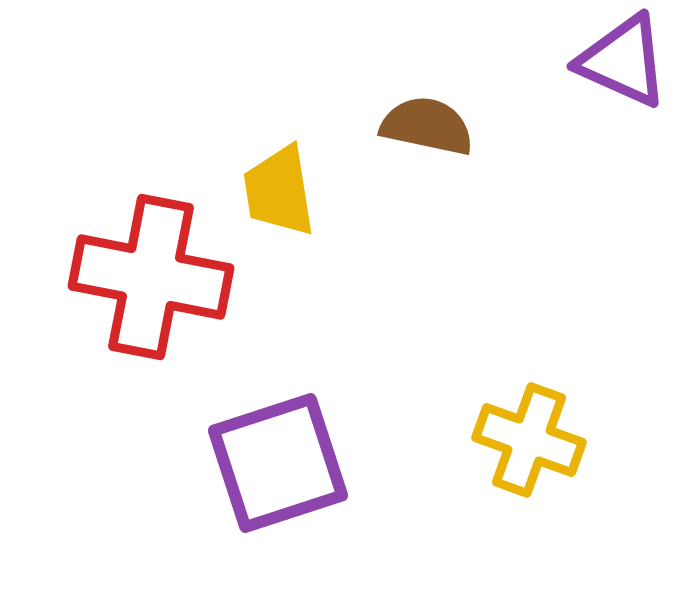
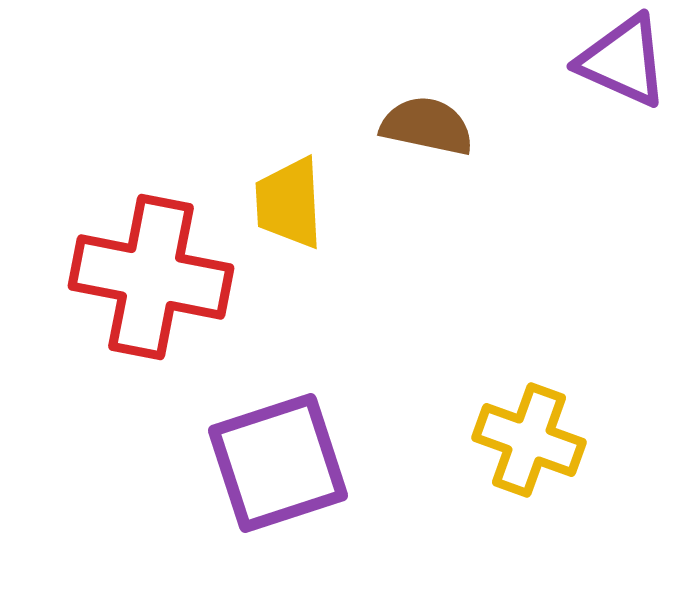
yellow trapezoid: moved 10 px right, 12 px down; rotated 6 degrees clockwise
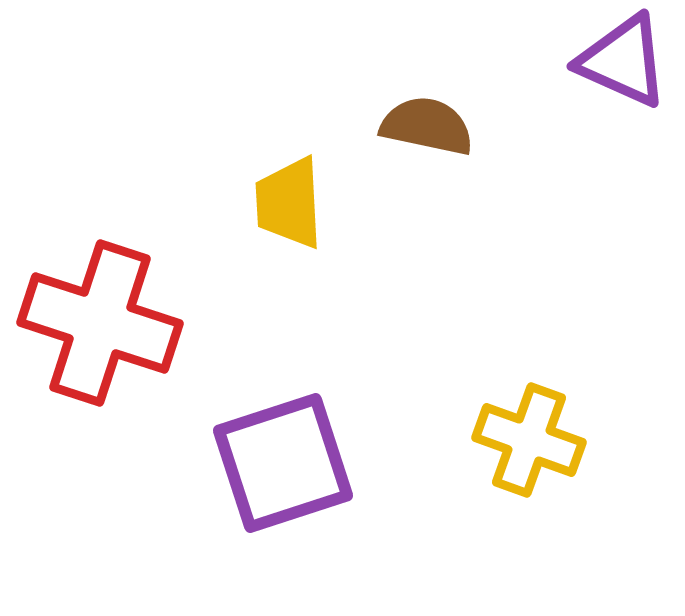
red cross: moved 51 px left, 46 px down; rotated 7 degrees clockwise
purple square: moved 5 px right
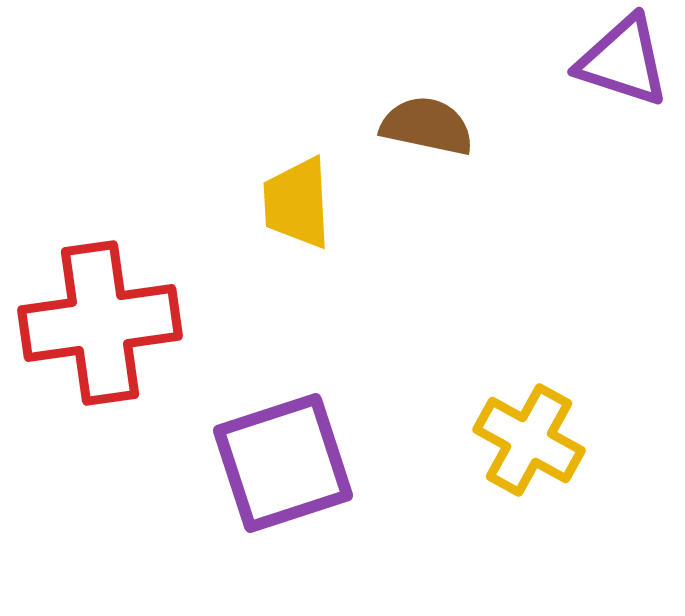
purple triangle: rotated 6 degrees counterclockwise
yellow trapezoid: moved 8 px right
red cross: rotated 26 degrees counterclockwise
yellow cross: rotated 9 degrees clockwise
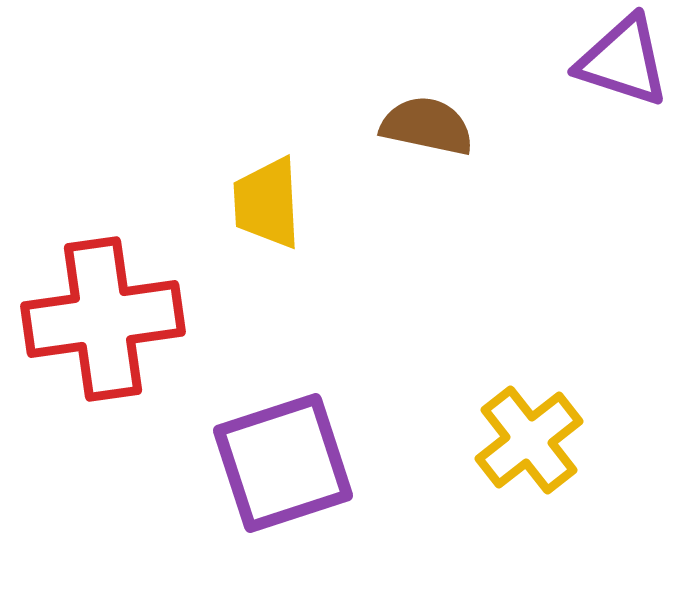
yellow trapezoid: moved 30 px left
red cross: moved 3 px right, 4 px up
yellow cross: rotated 23 degrees clockwise
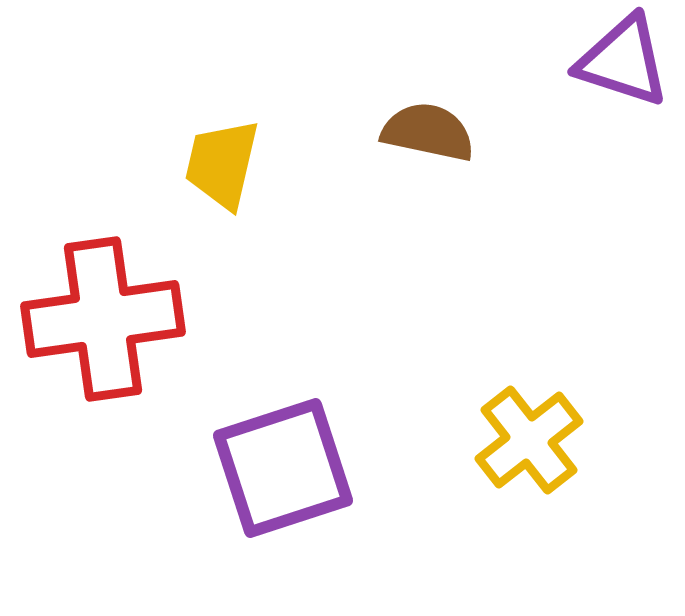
brown semicircle: moved 1 px right, 6 px down
yellow trapezoid: moved 45 px left, 39 px up; rotated 16 degrees clockwise
purple square: moved 5 px down
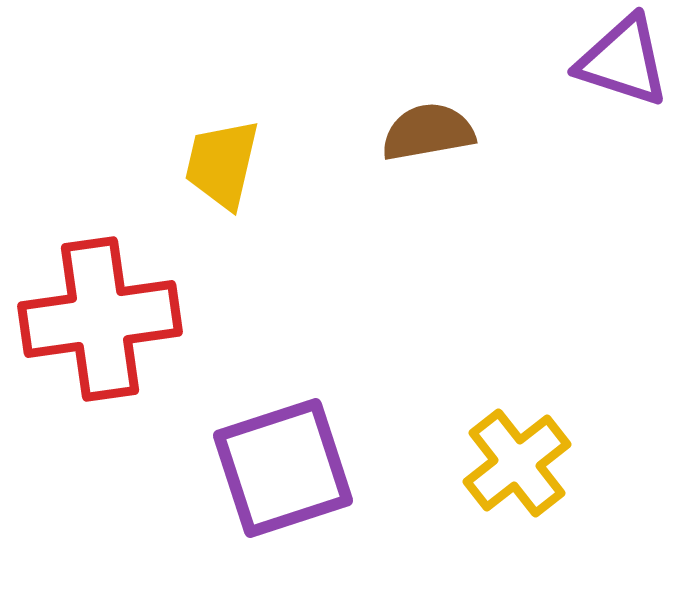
brown semicircle: rotated 22 degrees counterclockwise
red cross: moved 3 px left
yellow cross: moved 12 px left, 23 px down
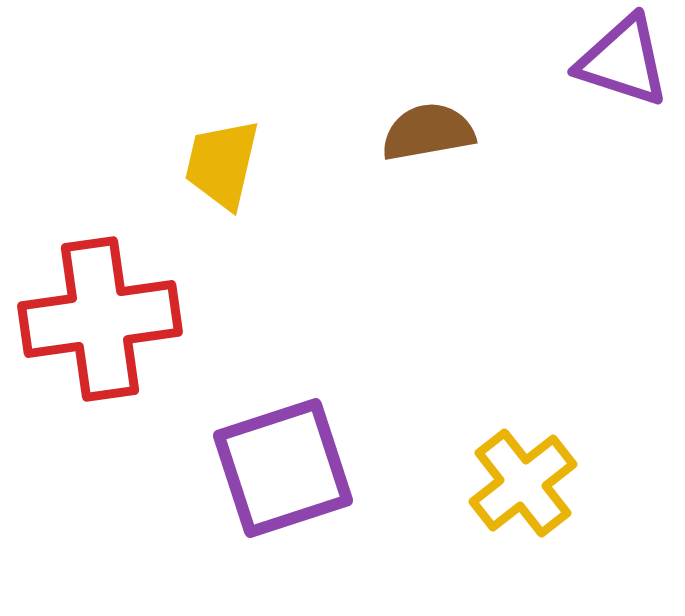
yellow cross: moved 6 px right, 20 px down
